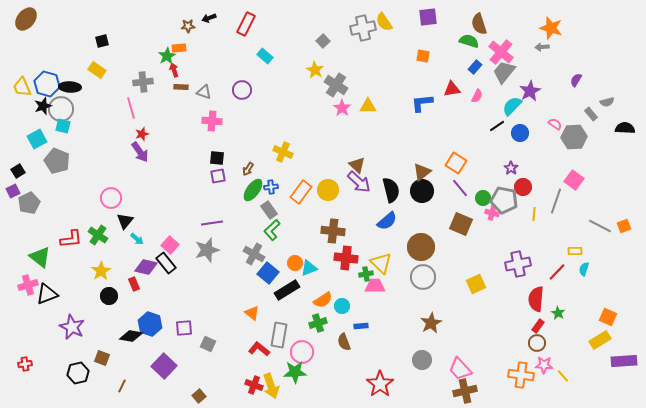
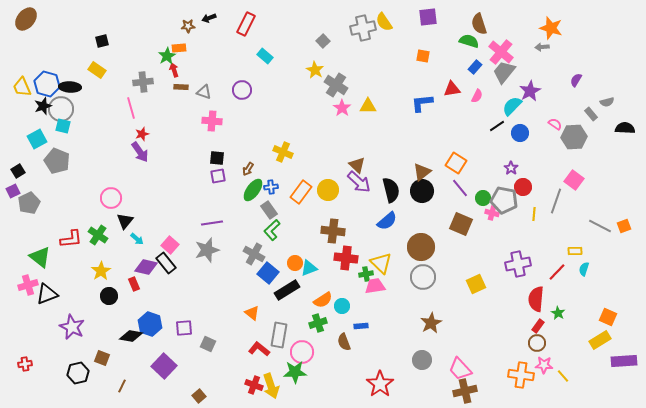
pink trapezoid at (375, 286): rotated 10 degrees counterclockwise
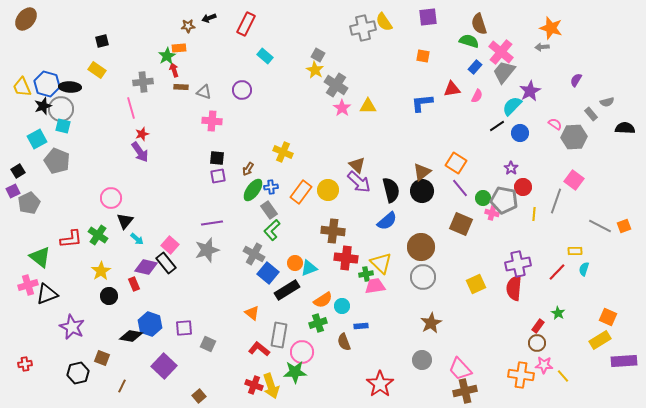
gray square at (323, 41): moved 5 px left, 14 px down; rotated 16 degrees counterclockwise
red semicircle at (536, 299): moved 22 px left, 11 px up
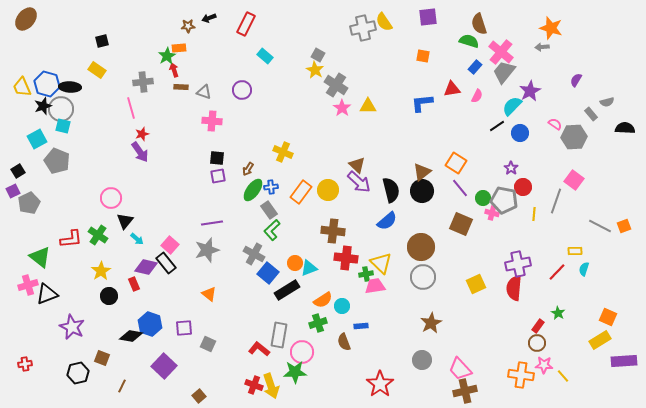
orange triangle at (252, 313): moved 43 px left, 19 px up
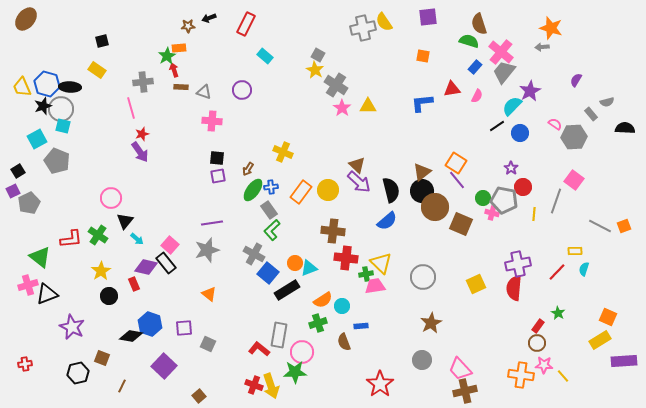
purple line at (460, 188): moved 3 px left, 8 px up
brown circle at (421, 247): moved 14 px right, 40 px up
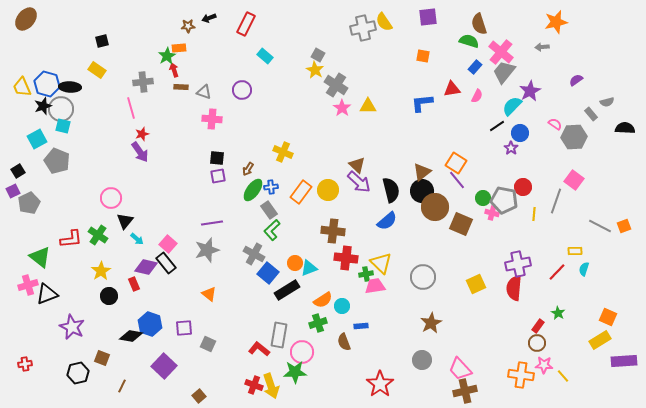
orange star at (551, 28): moved 5 px right, 6 px up; rotated 30 degrees counterclockwise
purple semicircle at (576, 80): rotated 24 degrees clockwise
pink cross at (212, 121): moved 2 px up
purple star at (511, 168): moved 20 px up
pink square at (170, 245): moved 2 px left, 1 px up
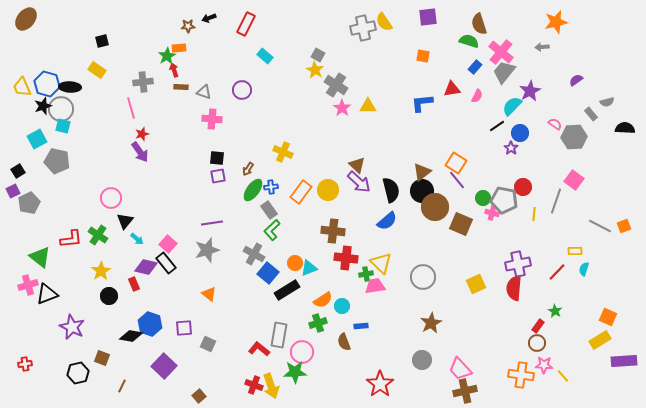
gray pentagon at (57, 161): rotated 10 degrees counterclockwise
green star at (558, 313): moved 3 px left, 2 px up
